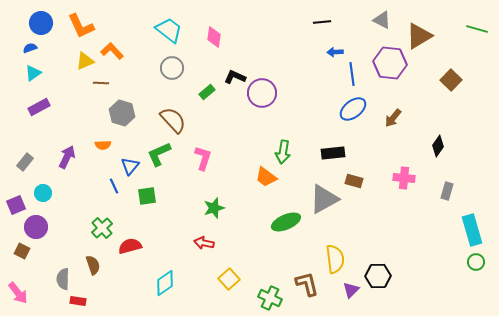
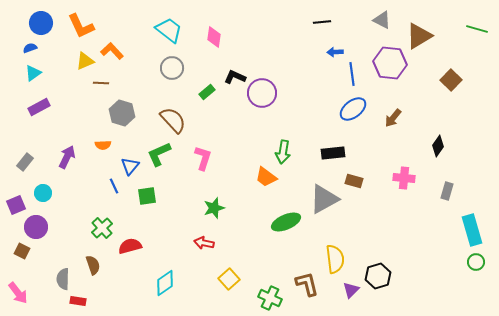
black hexagon at (378, 276): rotated 15 degrees counterclockwise
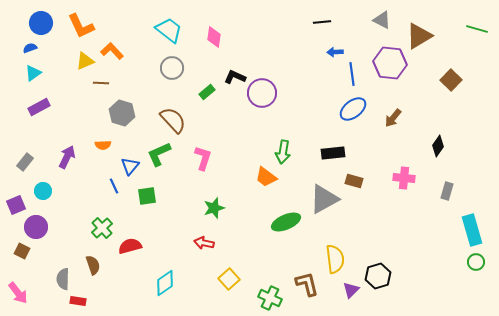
cyan circle at (43, 193): moved 2 px up
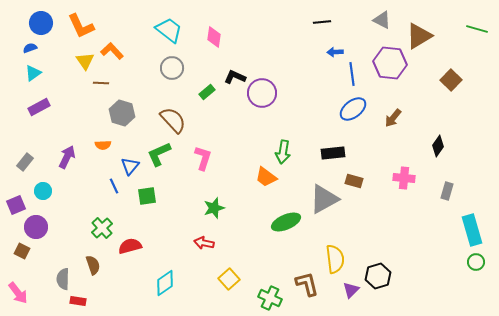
yellow triangle at (85, 61): rotated 42 degrees counterclockwise
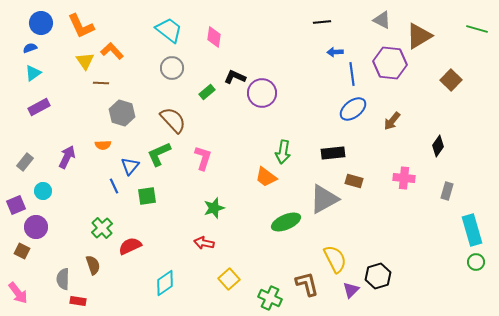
brown arrow at (393, 118): moved 1 px left, 3 px down
red semicircle at (130, 246): rotated 10 degrees counterclockwise
yellow semicircle at (335, 259): rotated 20 degrees counterclockwise
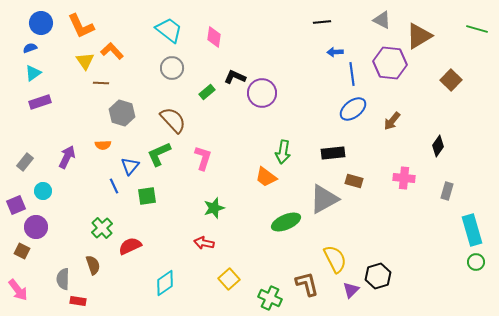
purple rectangle at (39, 107): moved 1 px right, 5 px up; rotated 10 degrees clockwise
pink arrow at (18, 293): moved 3 px up
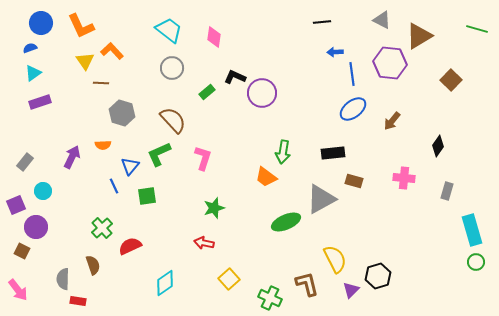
purple arrow at (67, 157): moved 5 px right
gray triangle at (324, 199): moved 3 px left
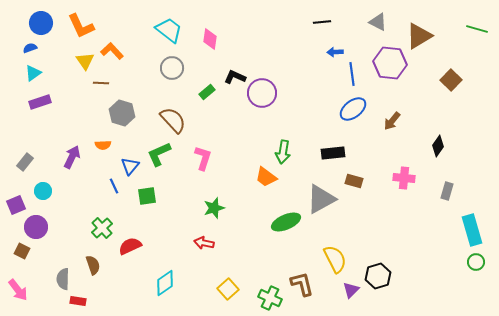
gray triangle at (382, 20): moved 4 px left, 2 px down
pink diamond at (214, 37): moved 4 px left, 2 px down
yellow square at (229, 279): moved 1 px left, 10 px down
brown L-shape at (307, 284): moved 5 px left
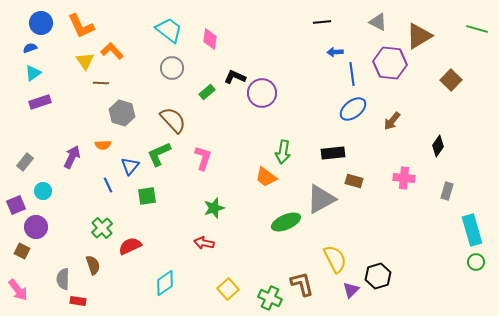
blue line at (114, 186): moved 6 px left, 1 px up
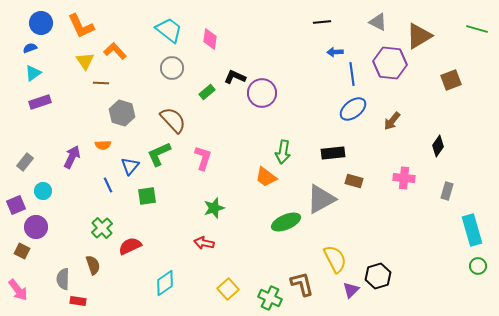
orange L-shape at (112, 51): moved 3 px right
brown square at (451, 80): rotated 25 degrees clockwise
green circle at (476, 262): moved 2 px right, 4 px down
